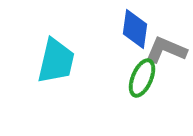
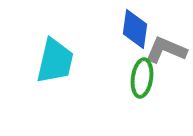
cyan trapezoid: moved 1 px left
green ellipse: rotated 15 degrees counterclockwise
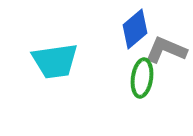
blue diamond: rotated 42 degrees clockwise
cyan trapezoid: rotated 69 degrees clockwise
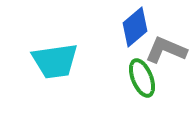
blue diamond: moved 2 px up
green ellipse: rotated 30 degrees counterclockwise
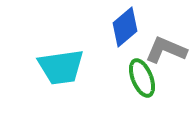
blue diamond: moved 10 px left
cyan trapezoid: moved 6 px right, 6 px down
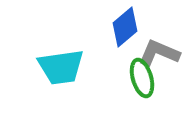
gray L-shape: moved 7 px left, 3 px down
green ellipse: rotated 6 degrees clockwise
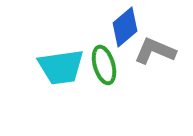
gray L-shape: moved 4 px left, 2 px up
green ellipse: moved 38 px left, 13 px up
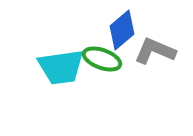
blue diamond: moved 3 px left, 3 px down
green ellipse: moved 2 px left, 6 px up; rotated 54 degrees counterclockwise
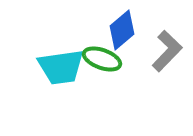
gray L-shape: moved 12 px right; rotated 111 degrees clockwise
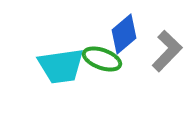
blue diamond: moved 2 px right, 4 px down
cyan trapezoid: moved 1 px up
